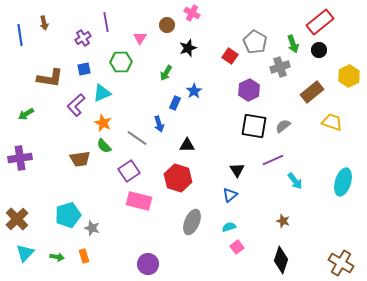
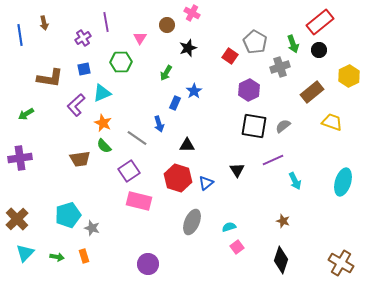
cyan arrow at (295, 181): rotated 12 degrees clockwise
blue triangle at (230, 195): moved 24 px left, 12 px up
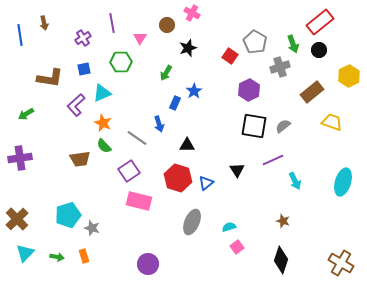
purple line at (106, 22): moved 6 px right, 1 px down
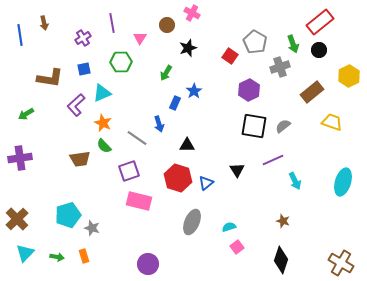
purple square at (129, 171): rotated 15 degrees clockwise
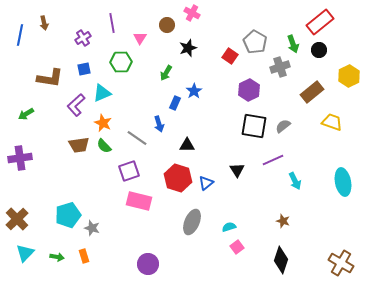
blue line at (20, 35): rotated 20 degrees clockwise
brown trapezoid at (80, 159): moved 1 px left, 14 px up
cyan ellipse at (343, 182): rotated 28 degrees counterclockwise
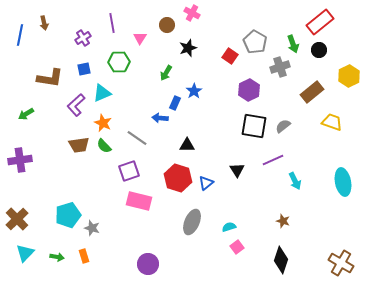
green hexagon at (121, 62): moved 2 px left
blue arrow at (159, 124): moved 1 px right, 6 px up; rotated 112 degrees clockwise
purple cross at (20, 158): moved 2 px down
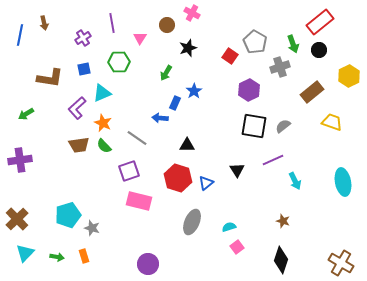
purple L-shape at (76, 105): moved 1 px right, 3 px down
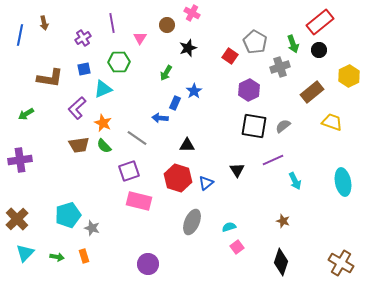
cyan triangle at (102, 93): moved 1 px right, 4 px up
black diamond at (281, 260): moved 2 px down
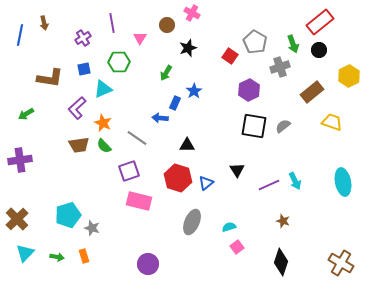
purple line at (273, 160): moved 4 px left, 25 px down
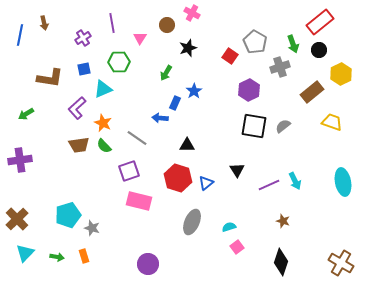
yellow hexagon at (349, 76): moved 8 px left, 2 px up
